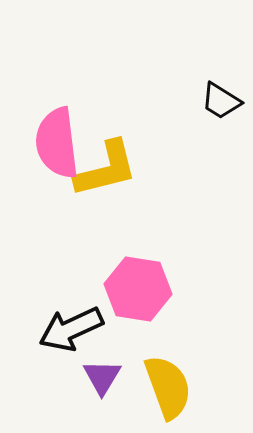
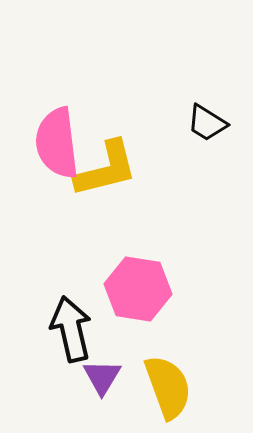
black trapezoid: moved 14 px left, 22 px down
black arrow: rotated 102 degrees clockwise
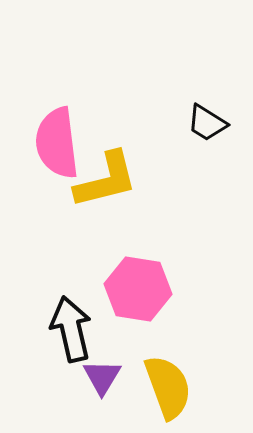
yellow L-shape: moved 11 px down
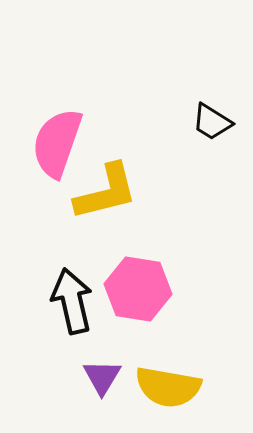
black trapezoid: moved 5 px right, 1 px up
pink semicircle: rotated 26 degrees clockwise
yellow L-shape: moved 12 px down
black arrow: moved 1 px right, 28 px up
yellow semicircle: rotated 120 degrees clockwise
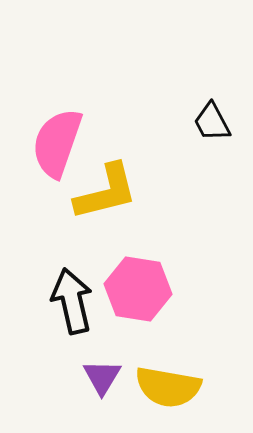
black trapezoid: rotated 30 degrees clockwise
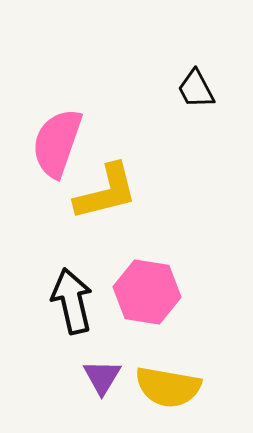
black trapezoid: moved 16 px left, 33 px up
pink hexagon: moved 9 px right, 3 px down
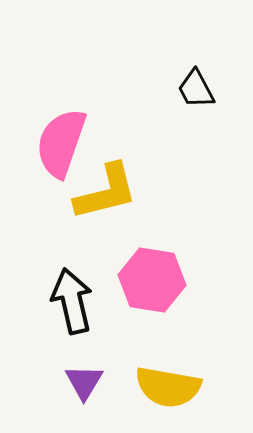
pink semicircle: moved 4 px right
pink hexagon: moved 5 px right, 12 px up
purple triangle: moved 18 px left, 5 px down
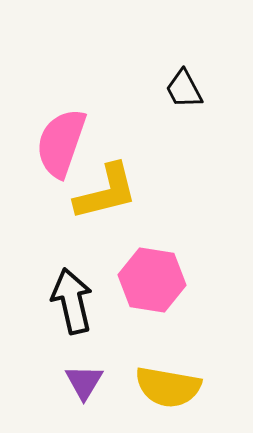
black trapezoid: moved 12 px left
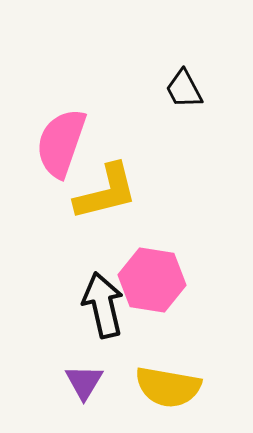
black arrow: moved 31 px right, 4 px down
